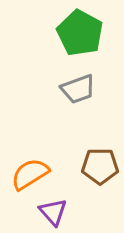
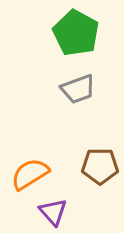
green pentagon: moved 4 px left
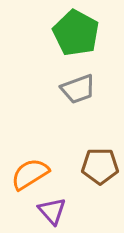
purple triangle: moved 1 px left, 1 px up
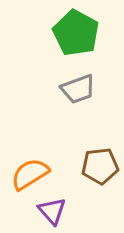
brown pentagon: rotated 6 degrees counterclockwise
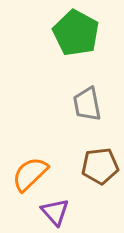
gray trapezoid: moved 9 px right, 15 px down; rotated 99 degrees clockwise
orange semicircle: rotated 12 degrees counterclockwise
purple triangle: moved 3 px right, 1 px down
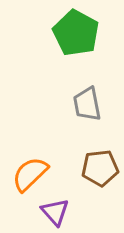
brown pentagon: moved 2 px down
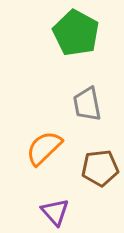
orange semicircle: moved 14 px right, 26 px up
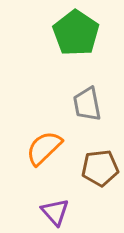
green pentagon: rotated 6 degrees clockwise
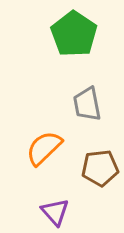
green pentagon: moved 2 px left, 1 px down
